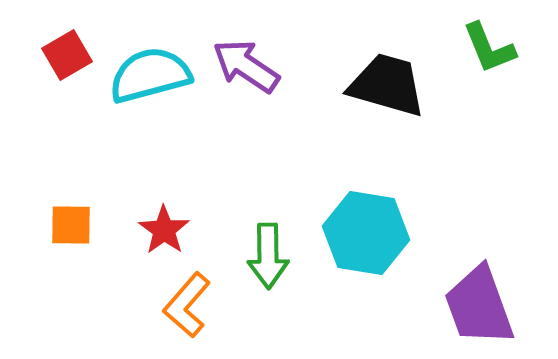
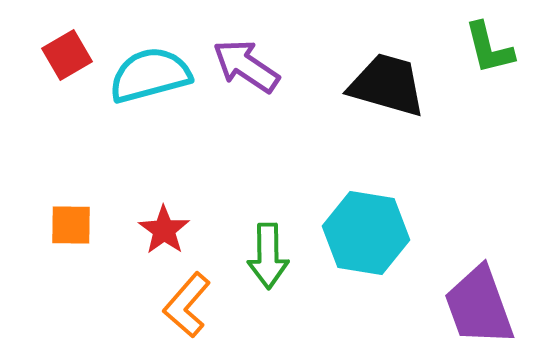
green L-shape: rotated 8 degrees clockwise
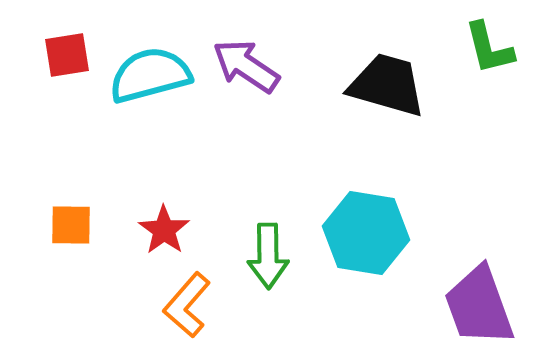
red square: rotated 21 degrees clockwise
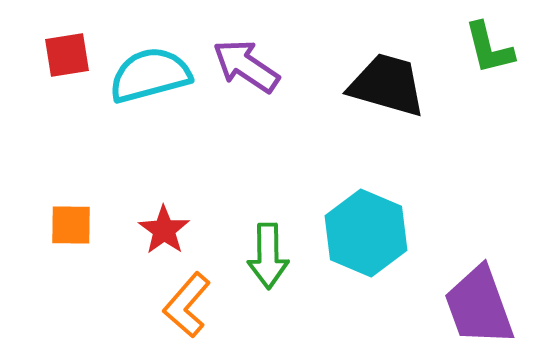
cyan hexagon: rotated 14 degrees clockwise
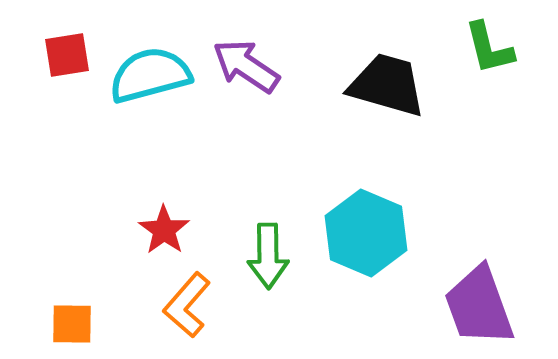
orange square: moved 1 px right, 99 px down
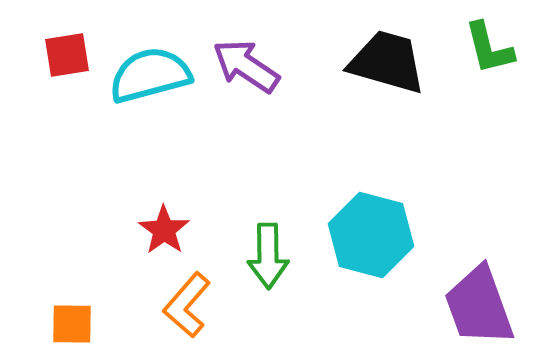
black trapezoid: moved 23 px up
cyan hexagon: moved 5 px right, 2 px down; rotated 8 degrees counterclockwise
